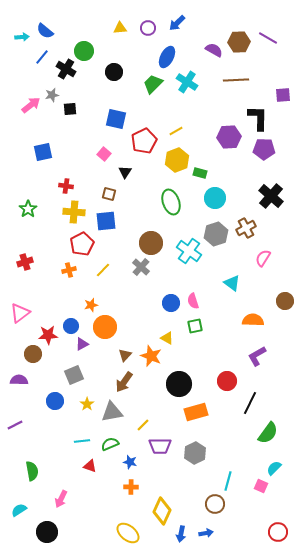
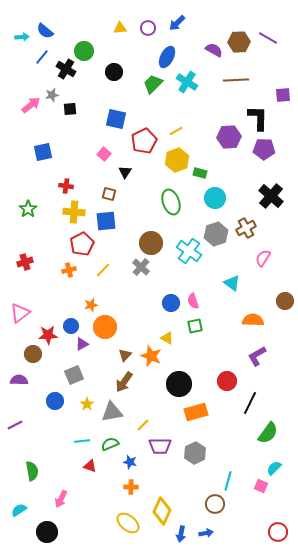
yellow ellipse at (128, 533): moved 10 px up
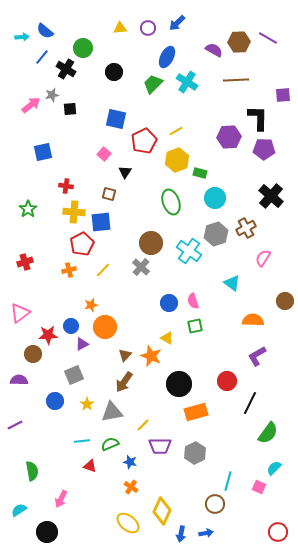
green circle at (84, 51): moved 1 px left, 3 px up
blue square at (106, 221): moved 5 px left, 1 px down
blue circle at (171, 303): moved 2 px left
pink square at (261, 486): moved 2 px left, 1 px down
orange cross at (131, 487): rotated 32 degrees clockwise
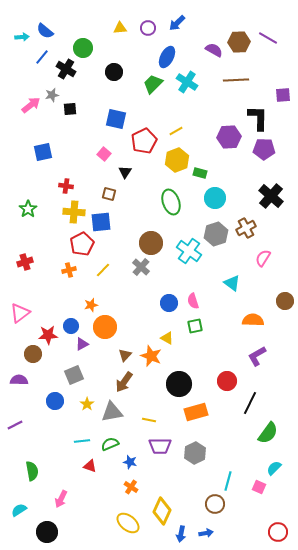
yellow line at (143, 425): moved 6 px right, 5 px up; rotated 56 degrees clockwise
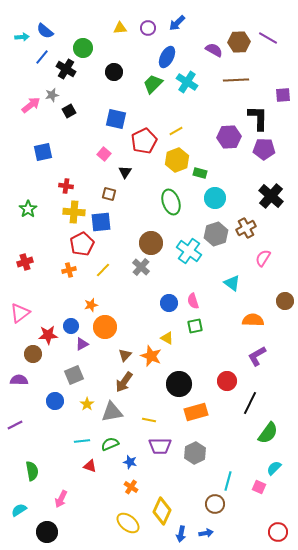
black square at (70, 109): moved 1 px left, 2 px down; rotated 24 degrees counterclockwise
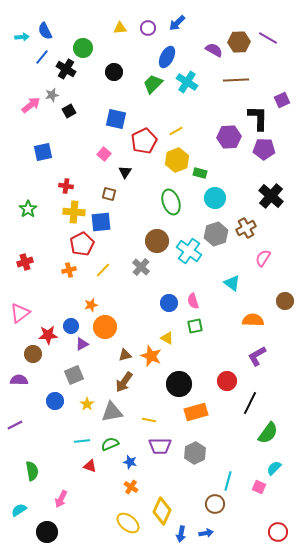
blue semicircle at (45, 31): rotated 24 degrees clockwise
purple square at (283, 95): moved 1 px left, 5 px down; rotated 21 degrees counterclockwise
brown circle at (151, 243): moved 6 px right, 2 px up
brown triangle at (125, 355): rotated 32 degrees clockwise
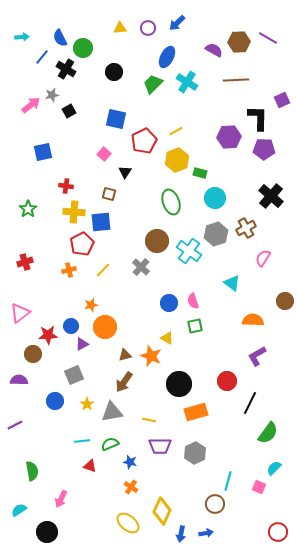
blue semicircle at (45, 31): moved 15 px right, 7 px down
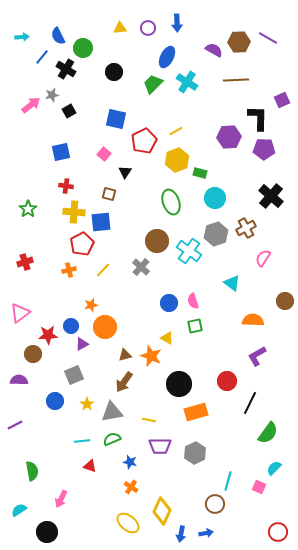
blue arrow at (177, 23): rotated 48 degrees counterclockwise
blue semicircle at (60, 38): moved 2 px left, 2 px up
blue square at (43, 152): moved 18 px right
green semicircle at (110, 444): moved 2 px right, 5 px up
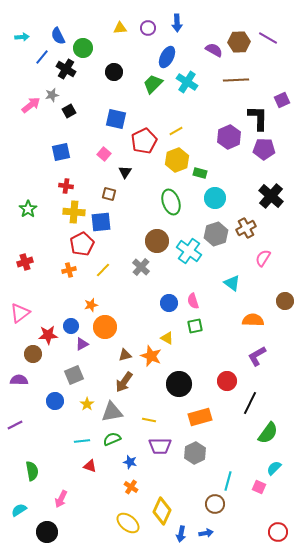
purple hexagon at (229, 137): rotated 20 degrees counterclockwise
orange rectangle at (196, 412): moved 4 px right, 5 px down
